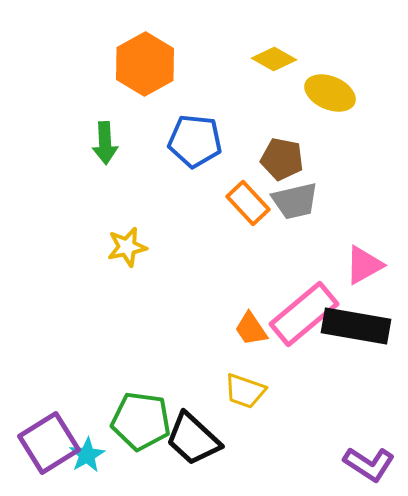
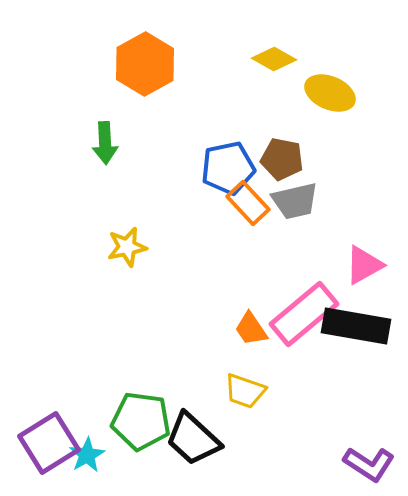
blue pentagon: moved 33 px right, 27 px down; rotated 18 degrees counterclockwise
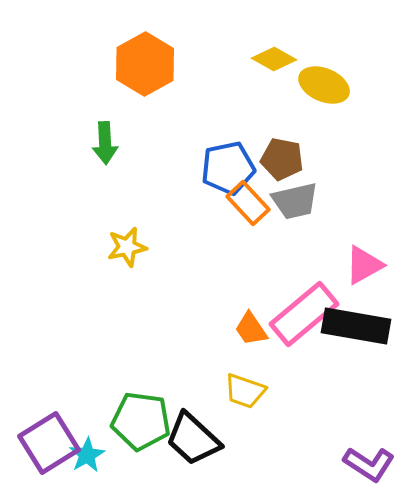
yellow ellipse: moved 6 px left, 8 px up
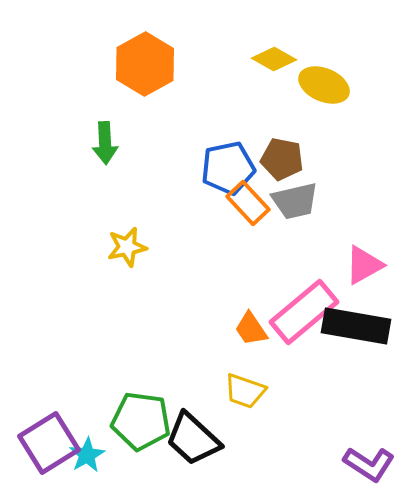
pink rectangle: moved 2 px up
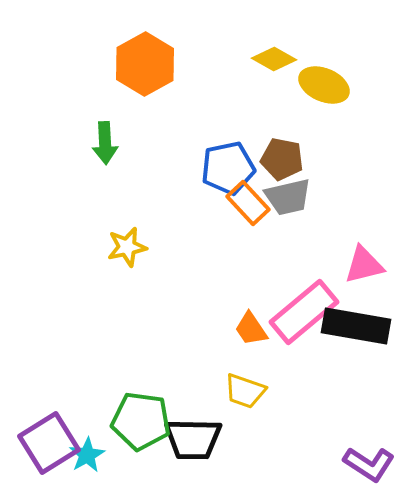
gray trapezoid: moved 7 px left, 4 px up
pink triangle: rotated 15 degrees clockwise
black trapezoid: rotated 42 degrees counterclockwise
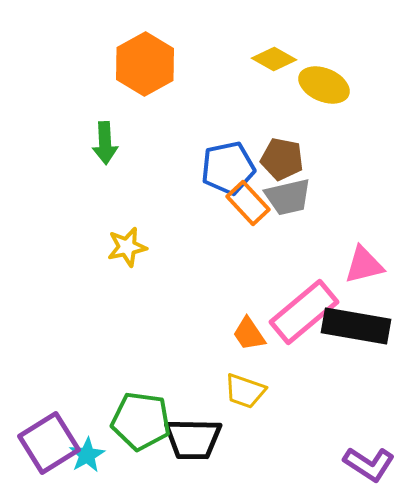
orange trapezoid: moved 2 px left, 5 px down
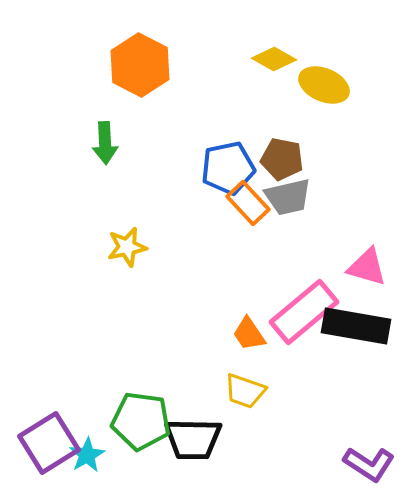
orange hexagon: moved 5 px left, 1 px down; rotated 4 degrees counterclockwise
pink triangle: moved 3 px right, 2 px down; rotated 30 degrees clockwise
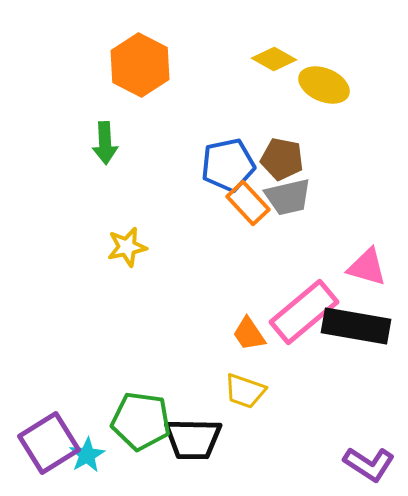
blue pentagon: moved 3 px up
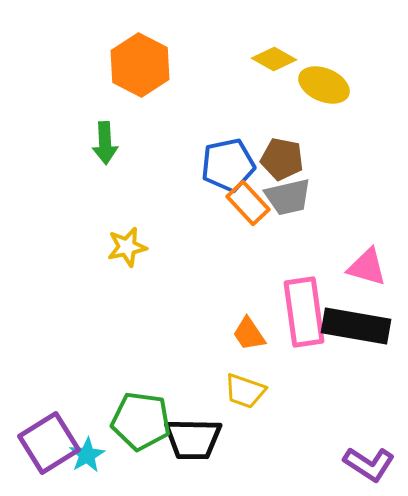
pink rectangle: rotated 58 degrees counterclockwise
